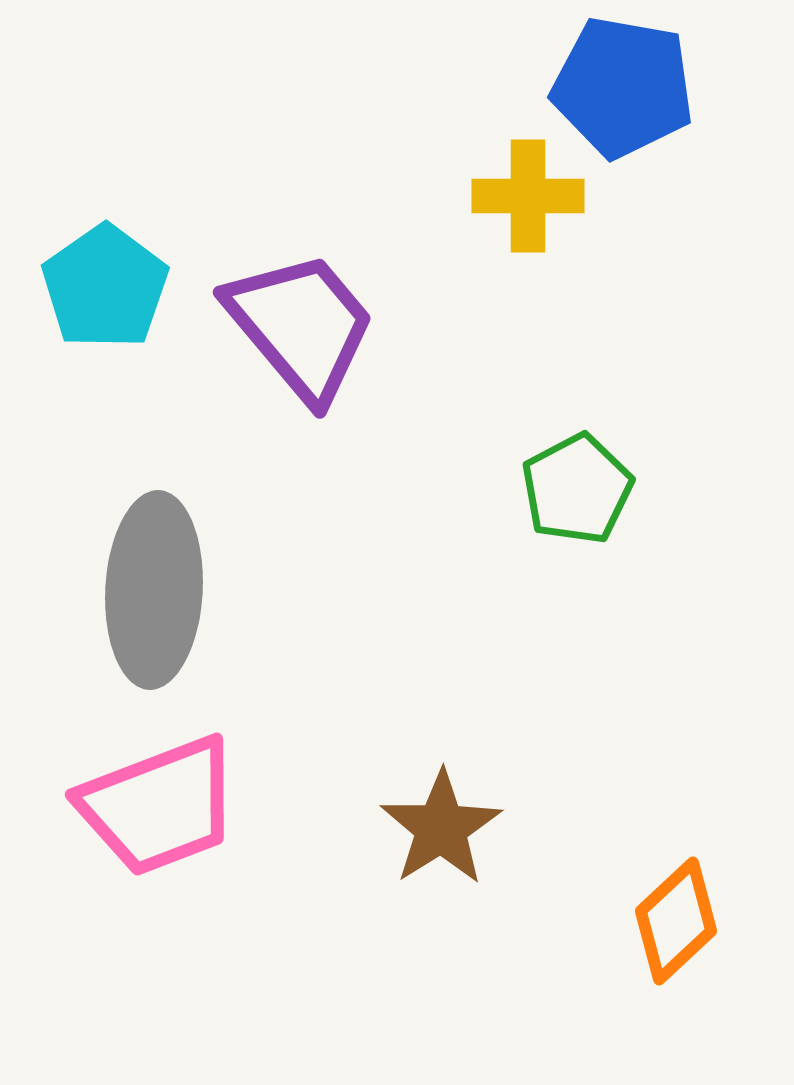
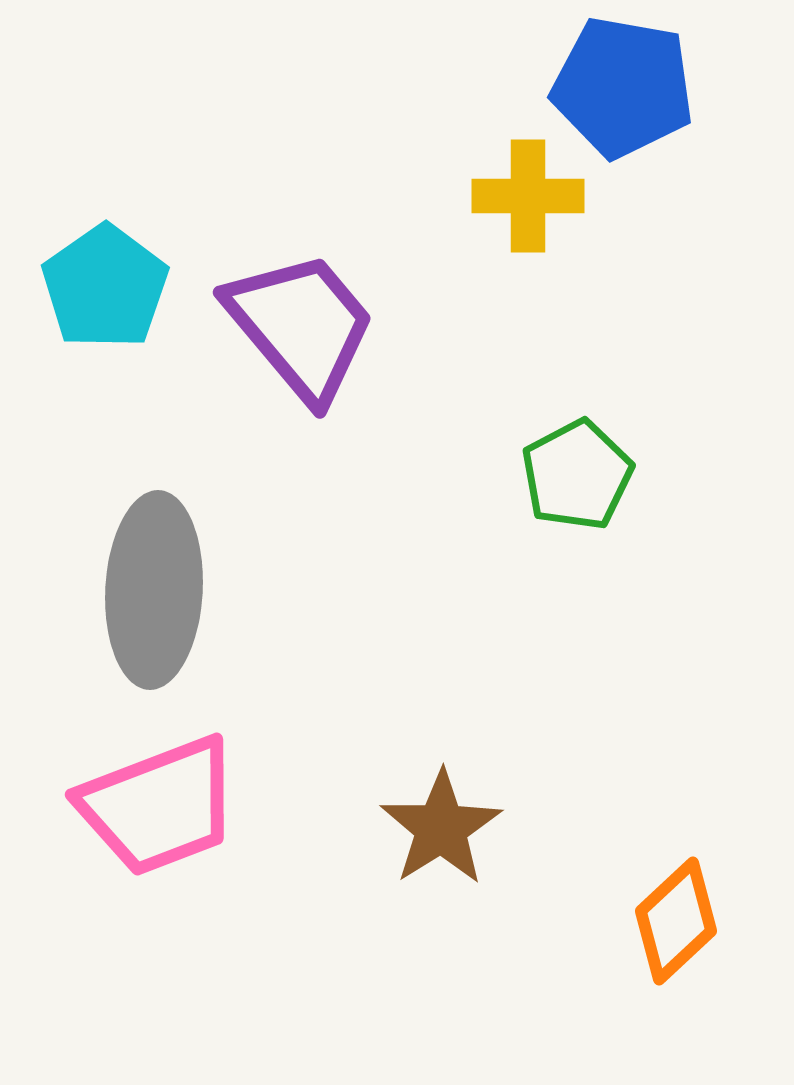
green pentagon: moved 14 px up
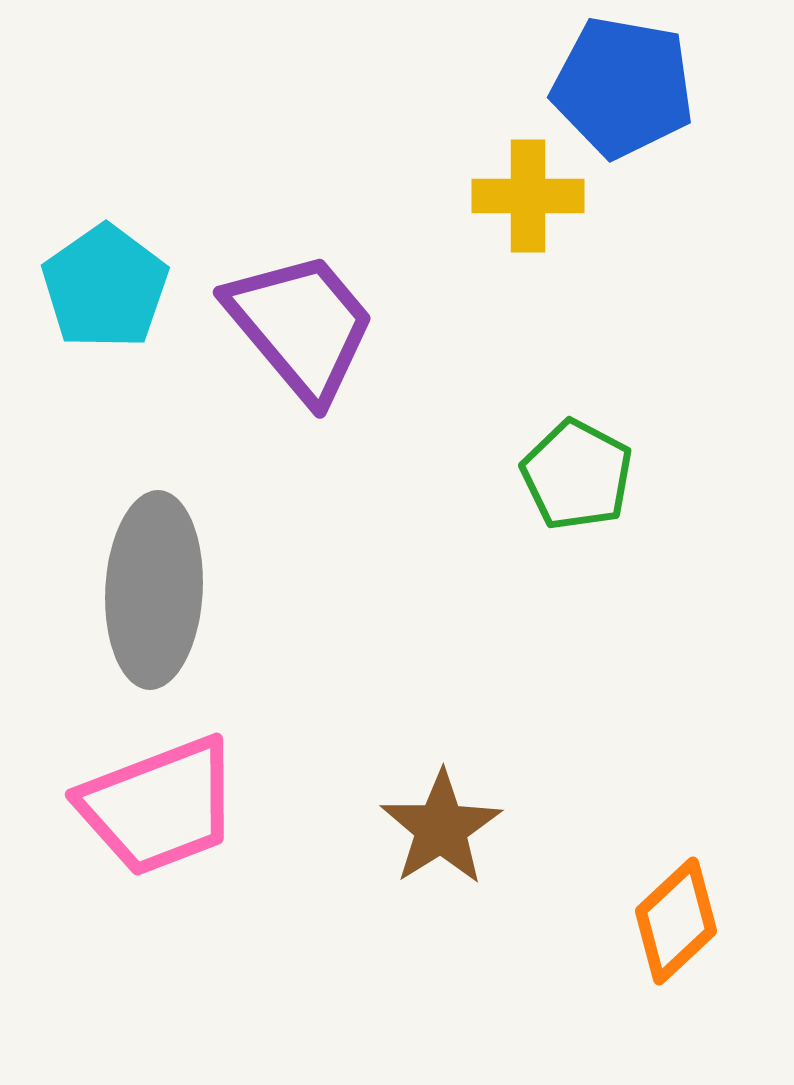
green pentagon: rotated 16 degrees counterclockwise
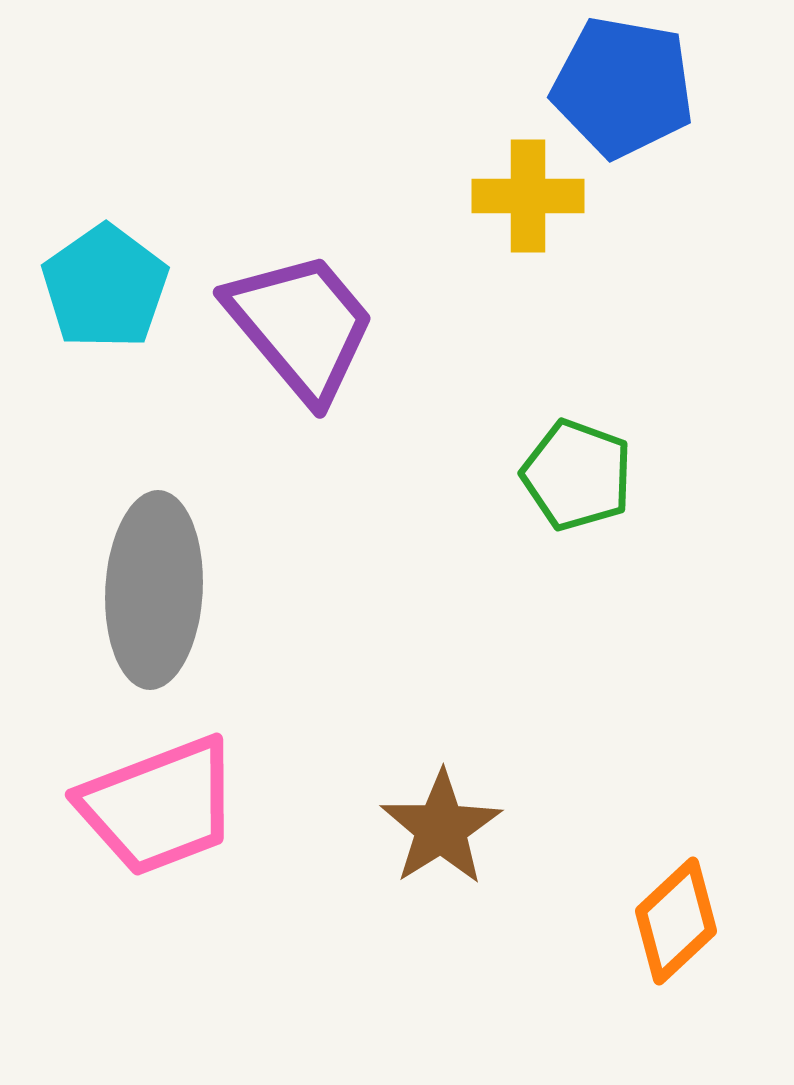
green pentagon: rotated 8 degrees counterclockwise
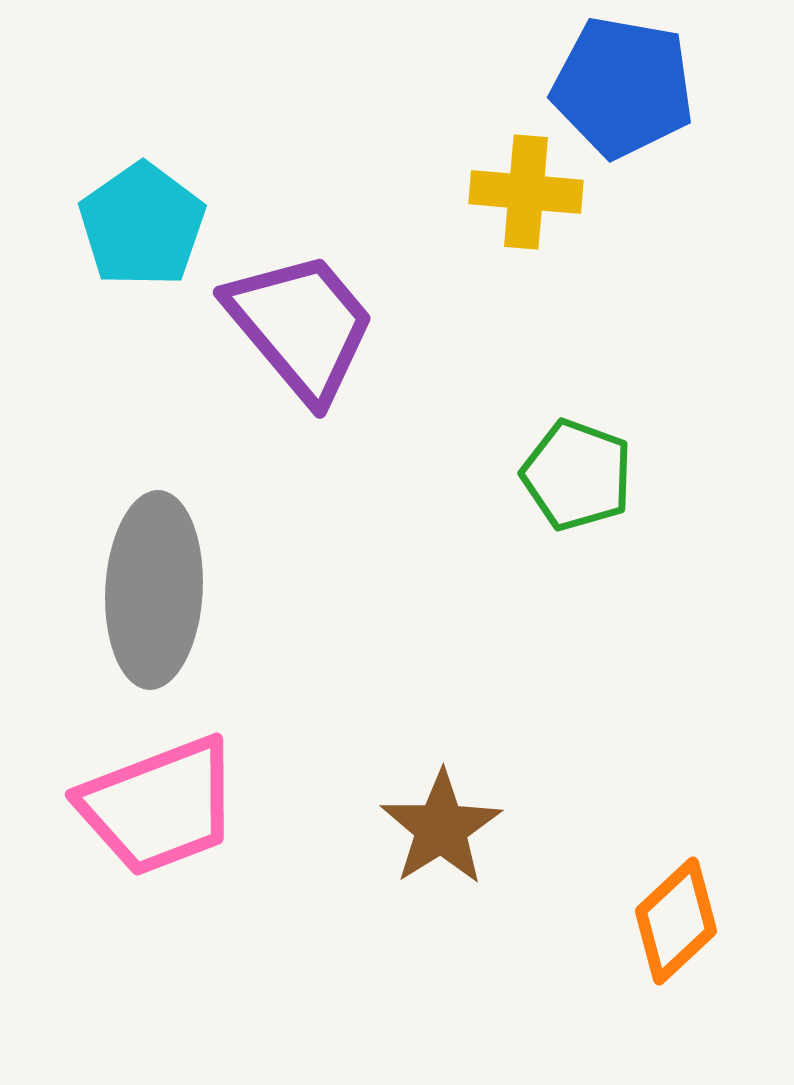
yellow cross: moved 2 px left, 4 px up; rotated 5 degrees clockwise
cyan pentagon: moved 37 px right, 62 px up
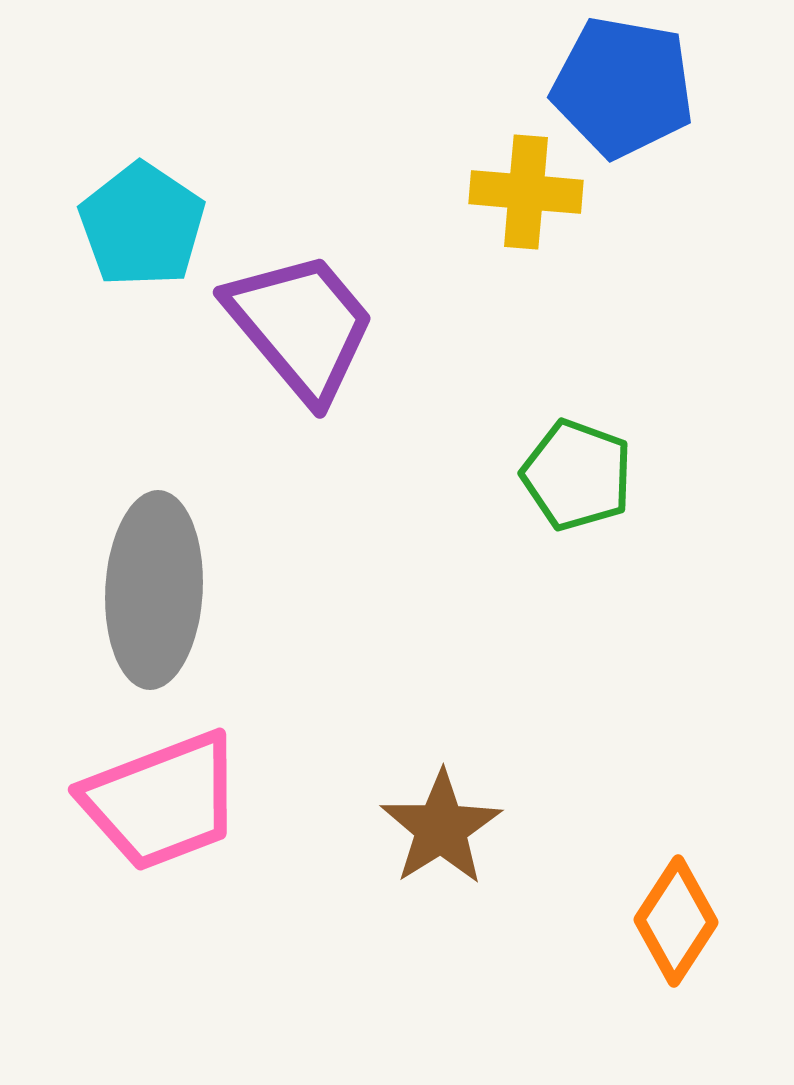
cyan pentagon: rotated 3 degrees counterclockwise
pink trapezoid: moved 3 px right, 5 px up
orange diamond: rotated 14 degrees counterclockwise
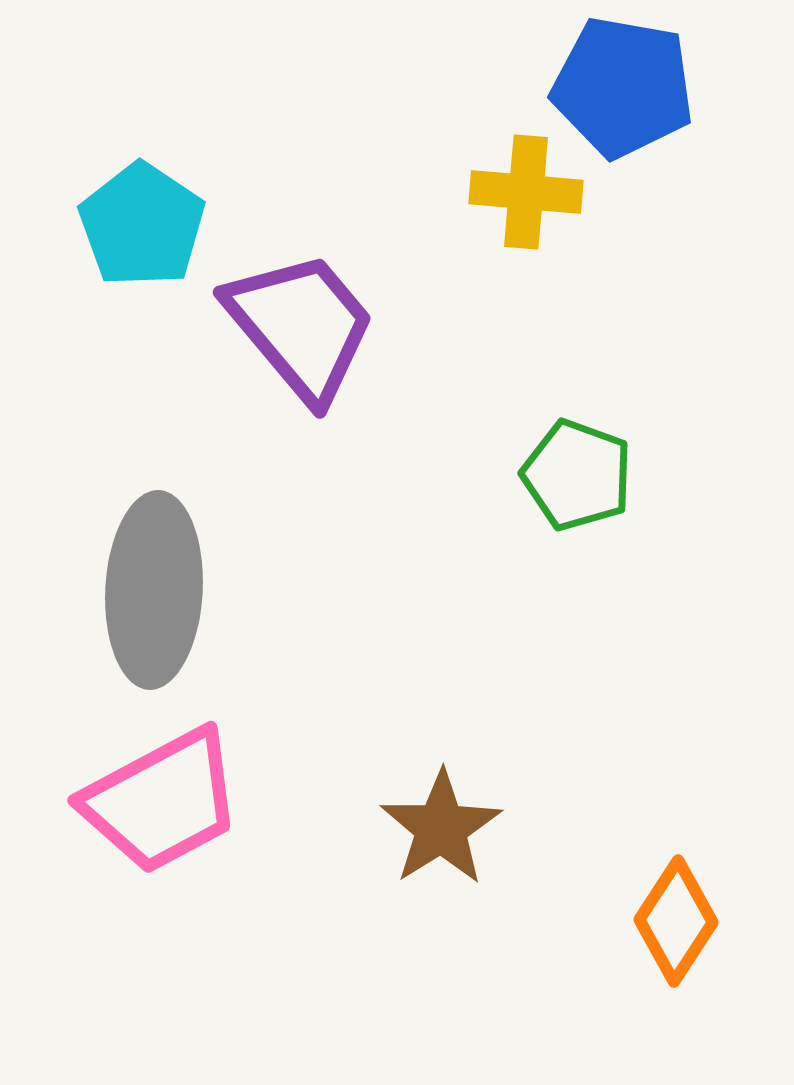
pink trapezoid: rotated 7 degrees counterclockwise
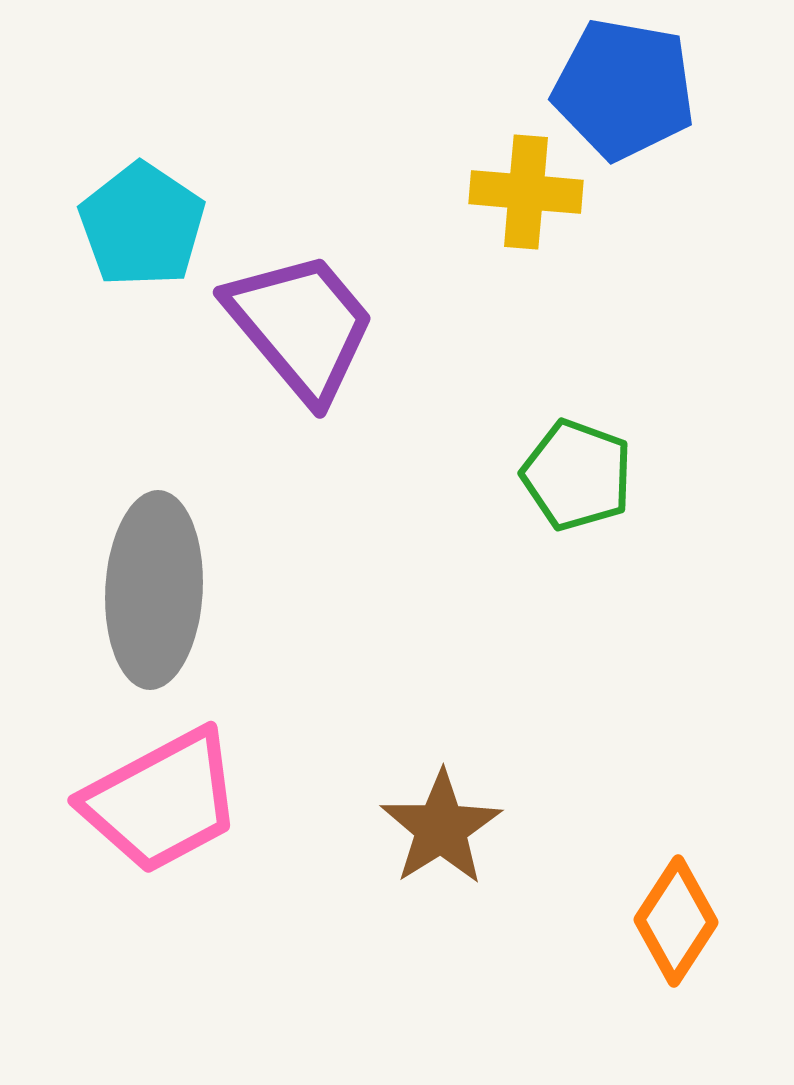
blue pentagon: moved 1 px right, 2 px down
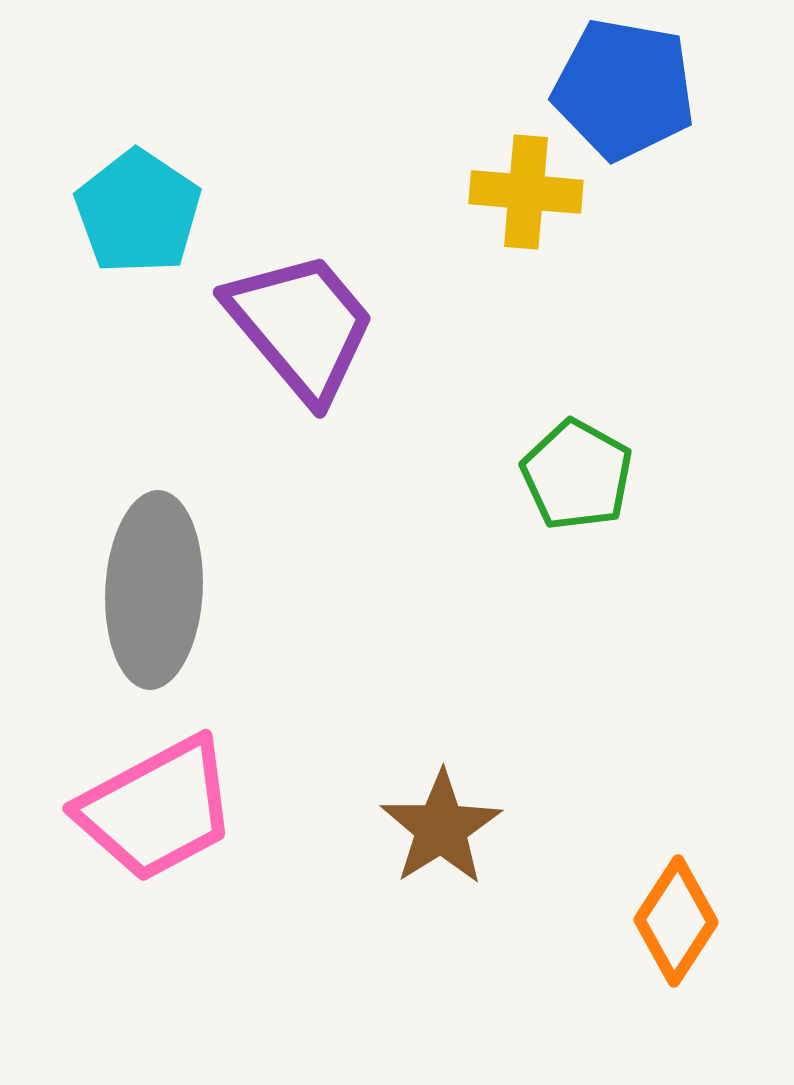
cyan pentagon: moved 4 px left, 13 px up
green pentagon: rotated 9 degrees clockwise
pink trapezoid: moved 5 px left, 8 px down
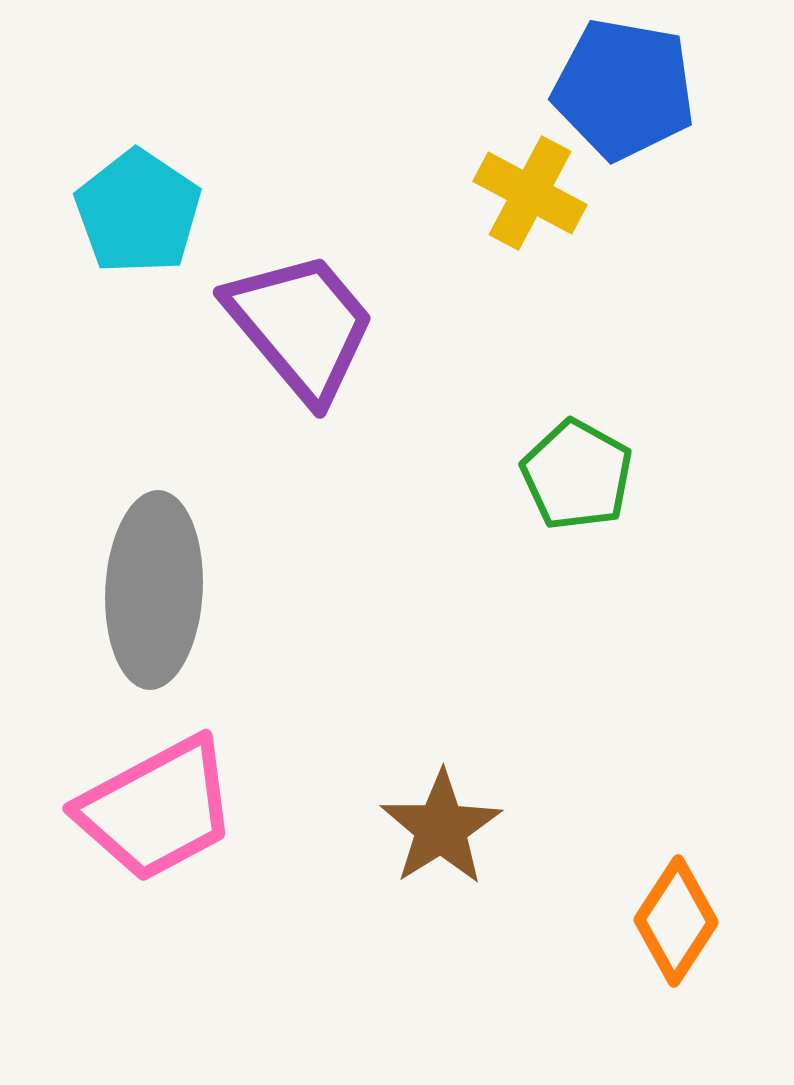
yellow cross: moved 4 px right, 1 px down; rotated 23 degrees clockwise
